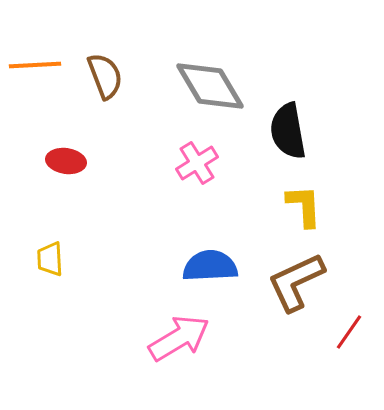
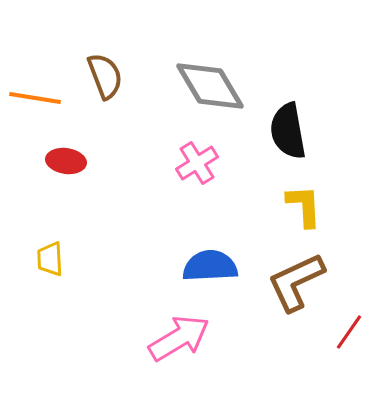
orange line: moved 33 px down; rotated 12 degrees clockwise
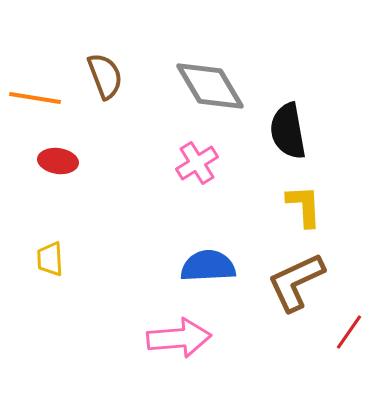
red ellipse: moved 8 px left
blue semicircle: moved 2 px left
pink arrow: rotated 26 degrees clockwise
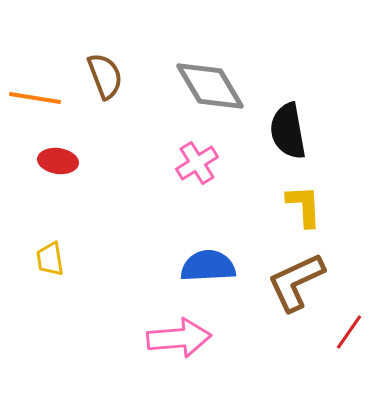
yellow trapezoid: rotated 6 degrees counterclockwise
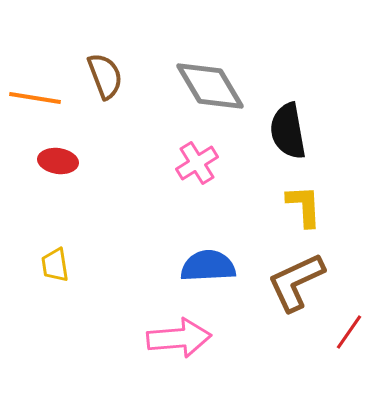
yellow trapezoid: moved 5 px right, 6 px down
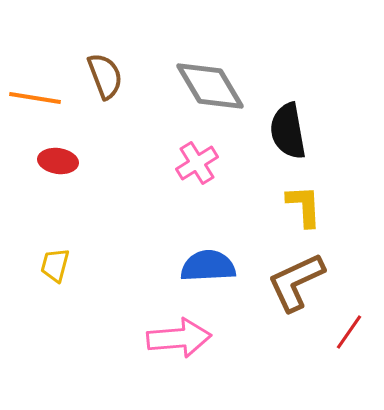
yellow trapezoid: rotated 24 degrees clockwise
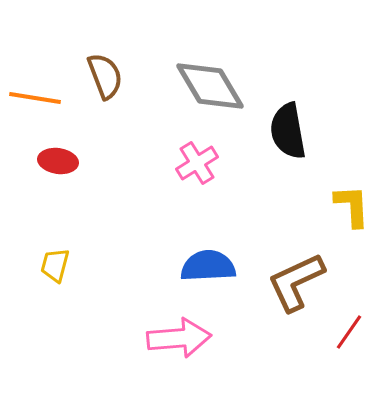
yellow L-shape: moved 48 px right
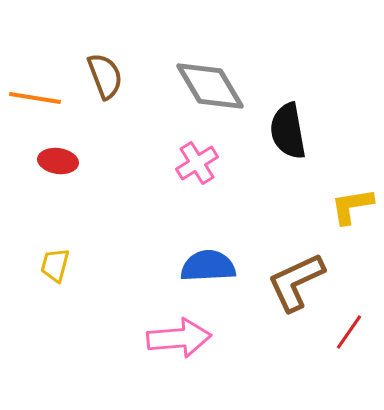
yellow L-shape: rotated 96 degrees counterclockwise
